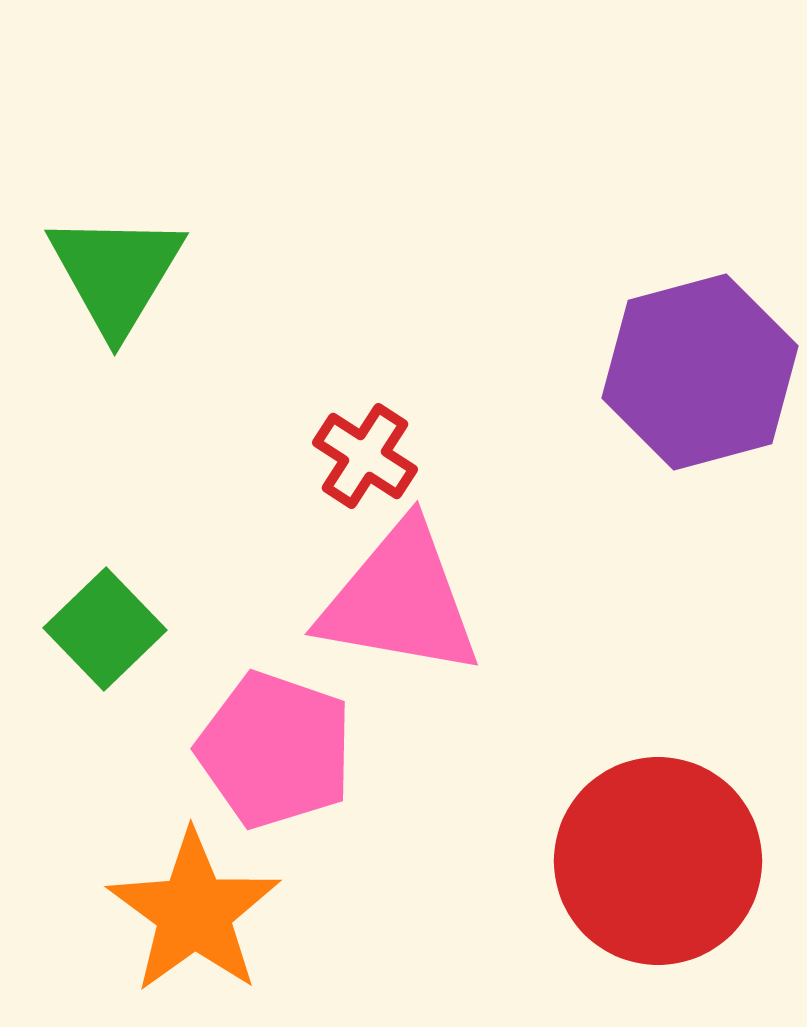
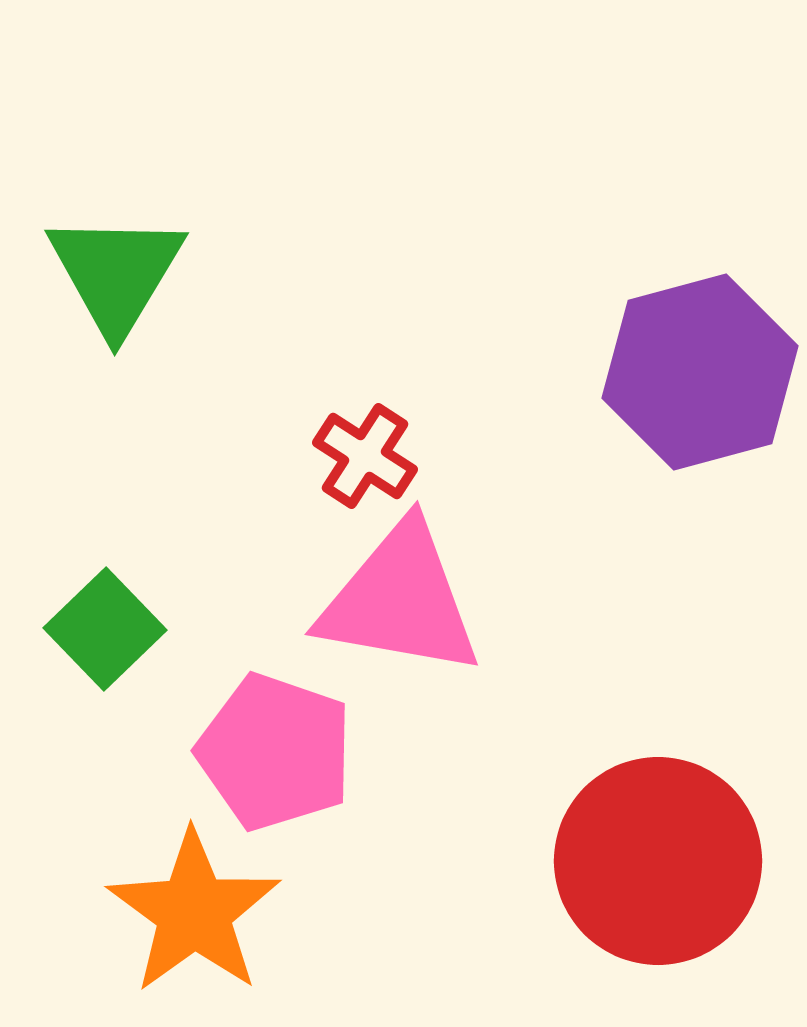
pink pentagon: moved 2 px down
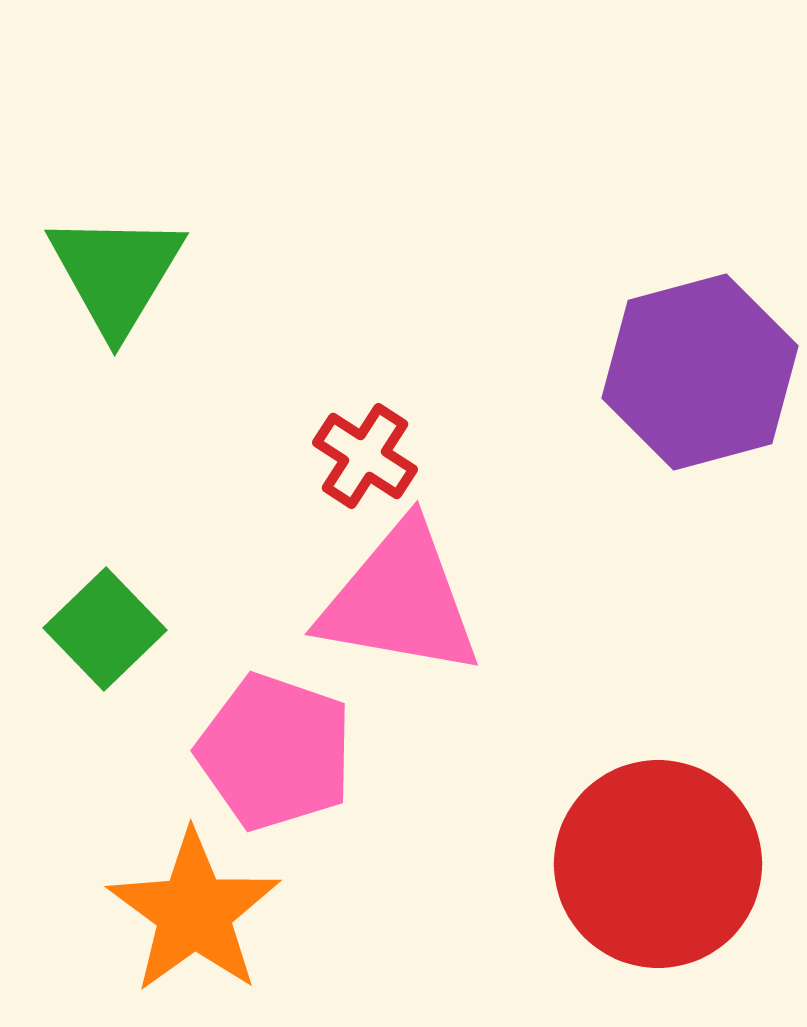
red circle: moved 3 px down
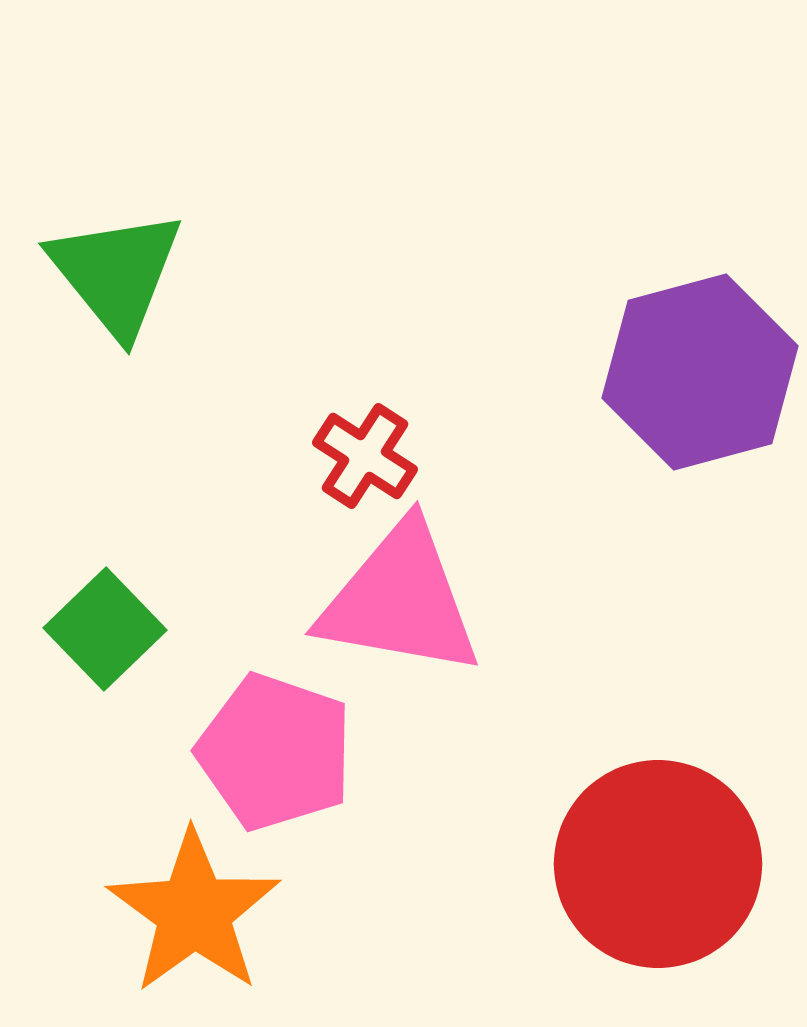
green triangle: rotated 10 degrees counterclockwise
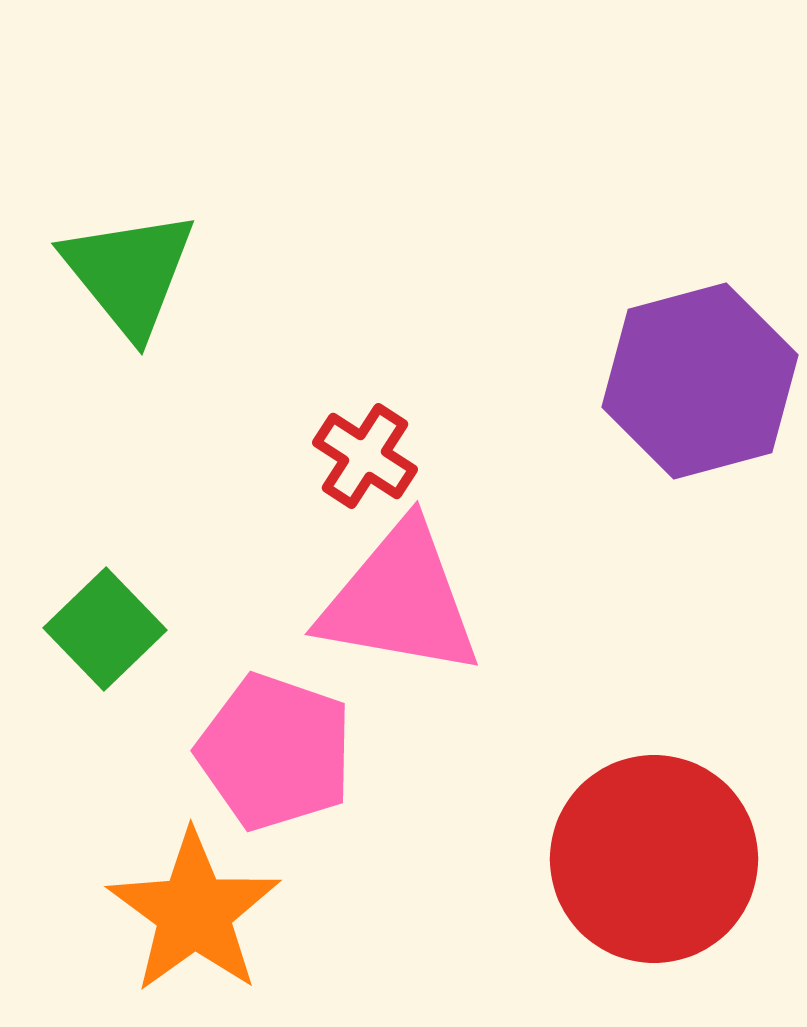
green triangle: moved 13 px right
purple hexagon: moved 9 px down
red circle: moved 4 px left, 5 px up
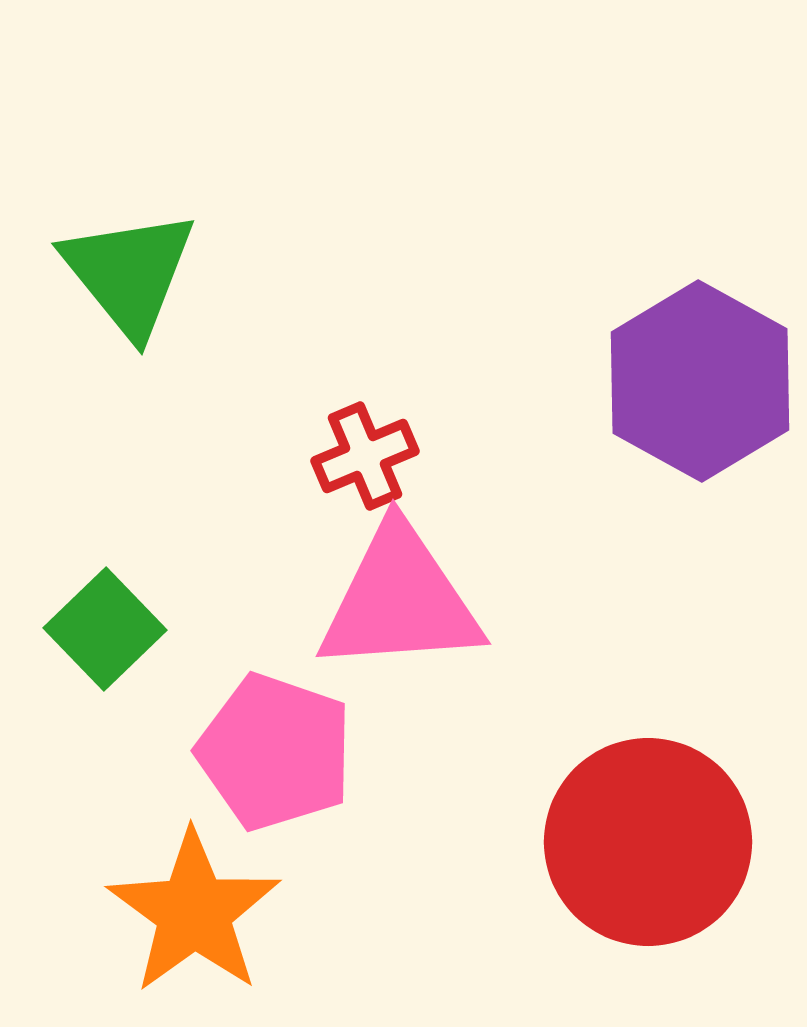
purple hexagon: rotated 16 degrees counterclockwise
red cross: rotated 34 degrees clockwise
pink triangle: rotated 14 degrees counterclockwise
red circle: moved 6 px left, 17 px up
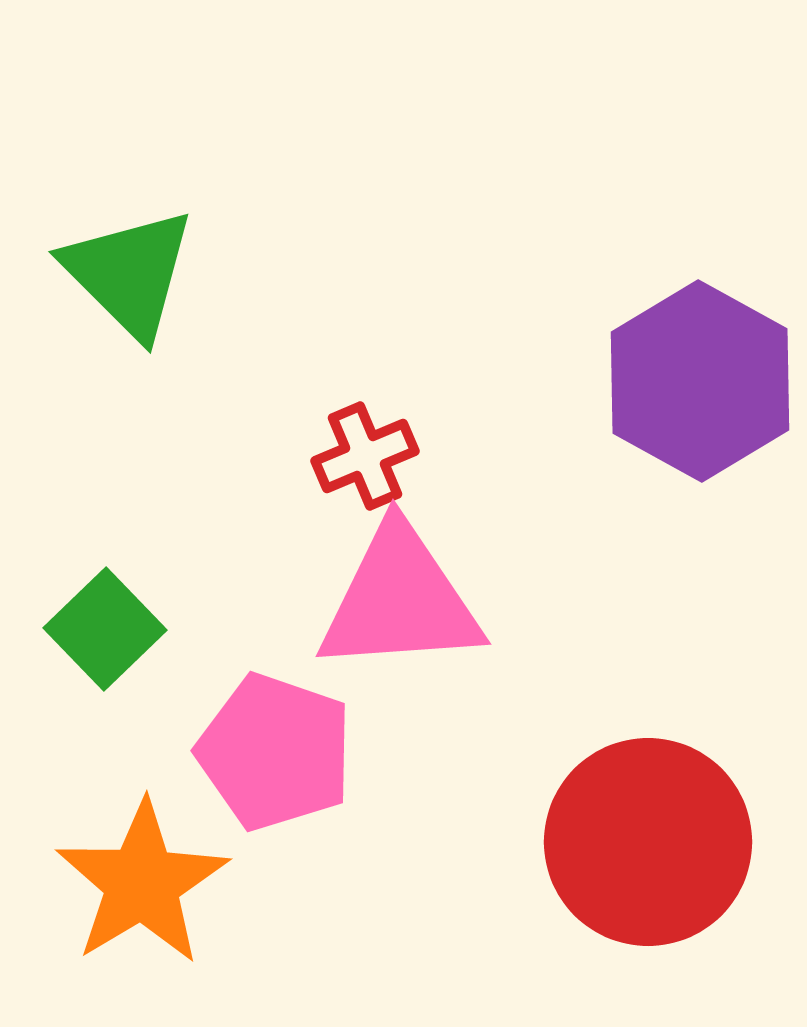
green triangle: rotated 6 degrees counterclockwise
orange star: moved 52 px left, 29 px up; rotated 5 degrees clockwise
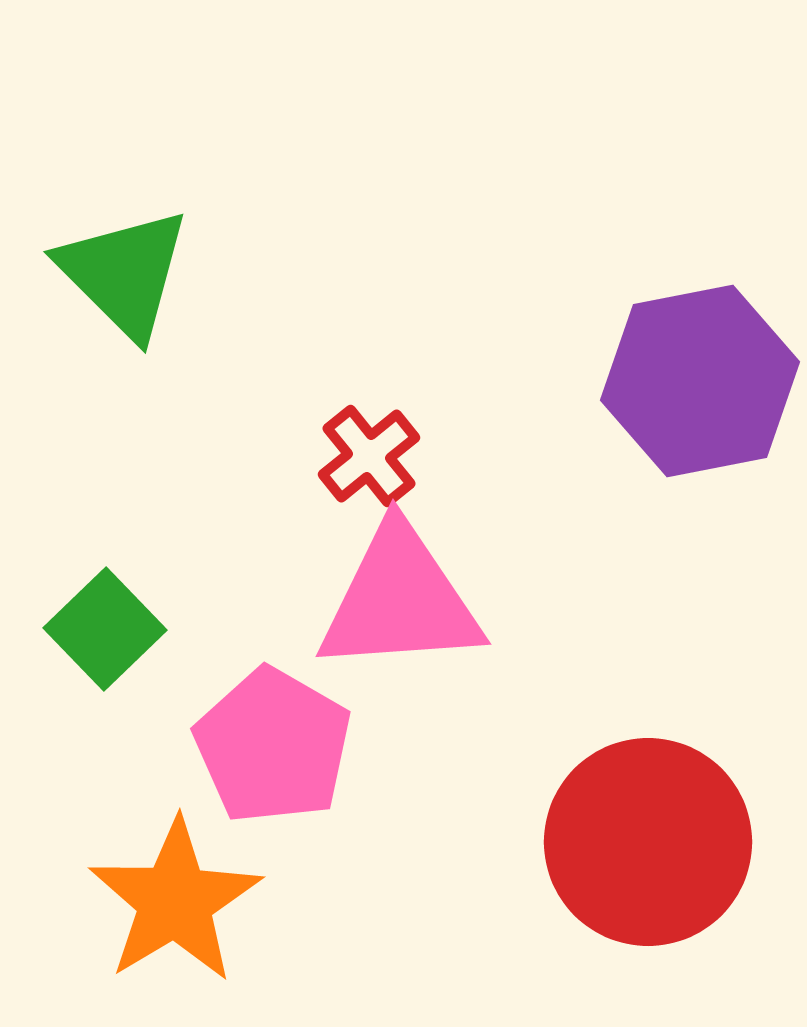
green triangle: moved 5 px left
purple hexagon: rotated 20 degrees clockwise
red cross: moved 4 px right; rotated 16 degrees counterclockwise
pink pentagon: moved 2 px left, 6 px up; rotated 11 degrees clockwise
orange star: moved 33 px right, 18 px down
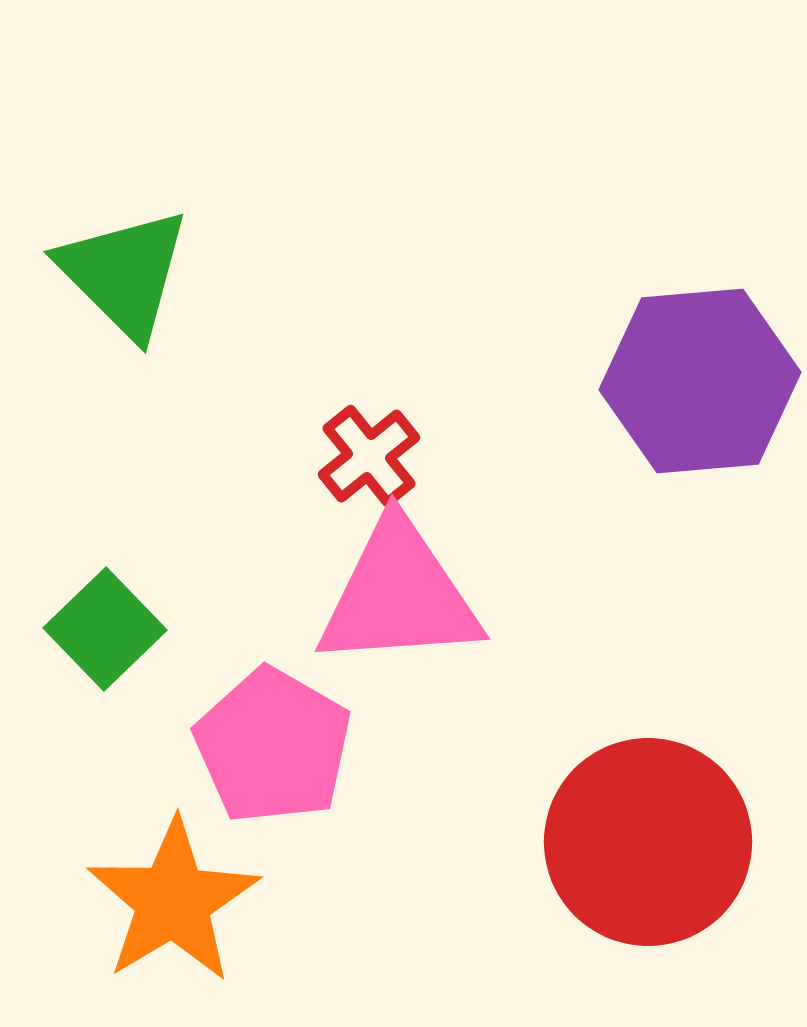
purple hexagon: rotated 6 degrees clockwise
pink triangle: moved 1 px left, 5 px up
orange star: moved 2 px left
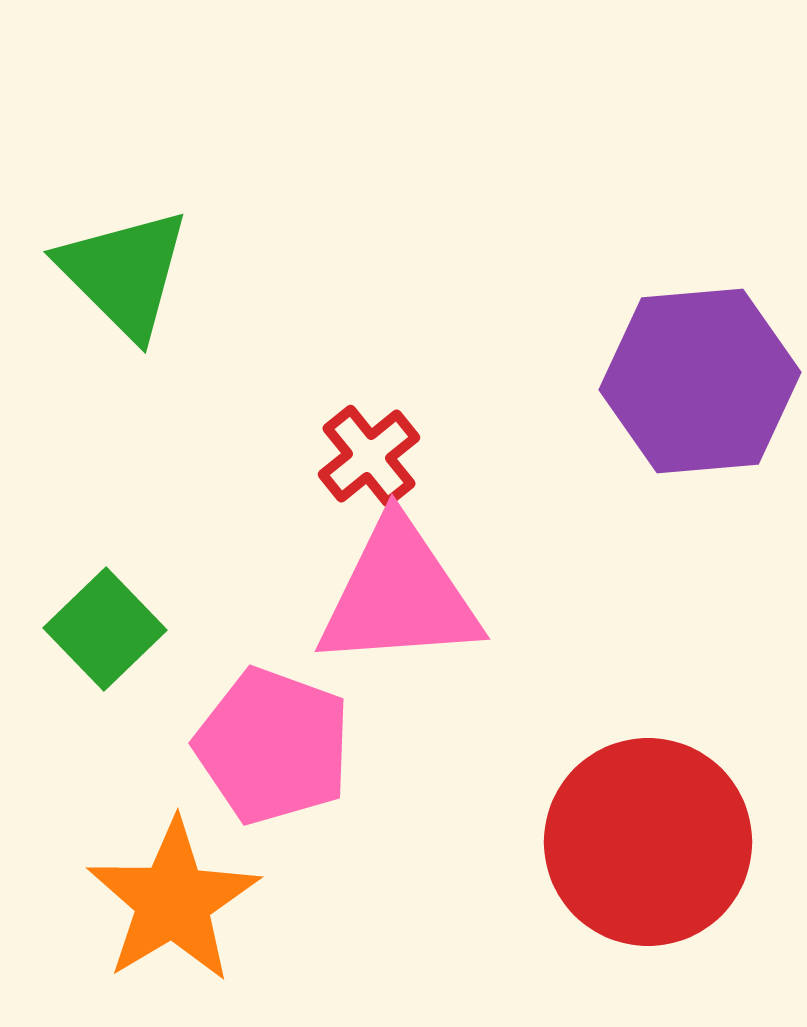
pink pentagon: rotated 10 degrees counterclockwise
